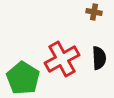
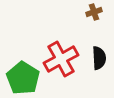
brown cross: rotated 28 degrees counterclockwise
red cross: moved 1 px left
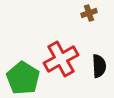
brown cross: moved 5 px left, 1 px down
black semicircle: moved 8 px down
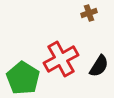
black semicircle: rotated 35 degrees clockwise
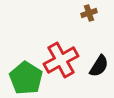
red cross: moved 1 px down
green pentagon: moved 3 px right
